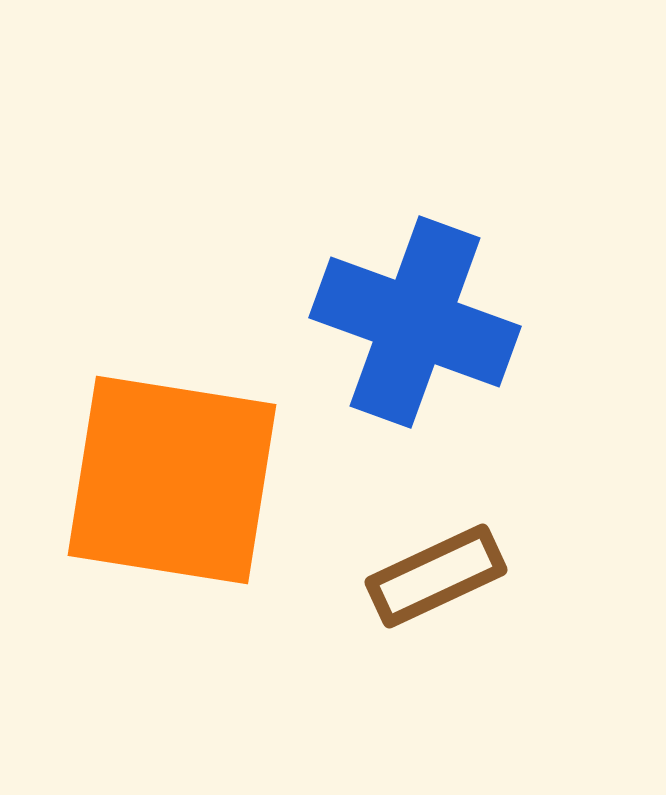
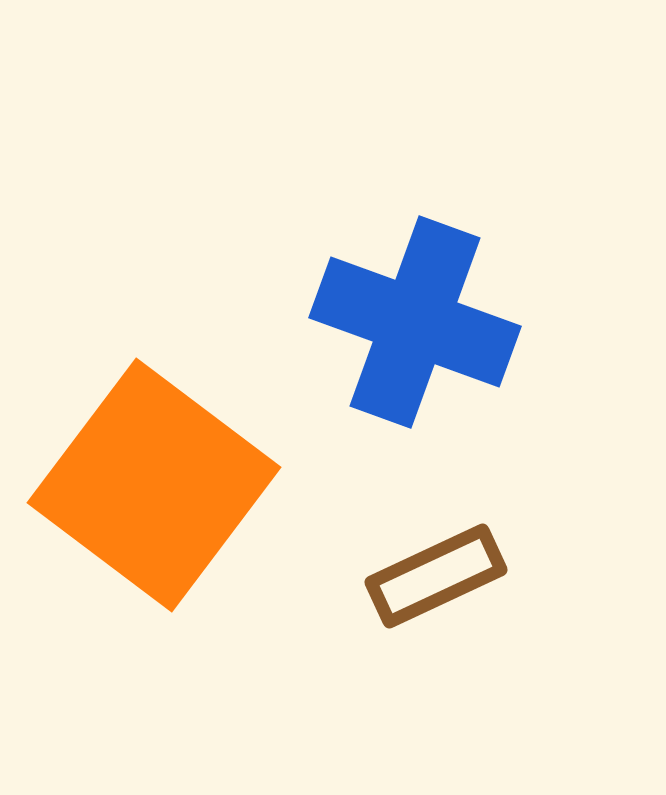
orange square: moved 18 px left, 5 px down; rotated 28 degrees clockwise
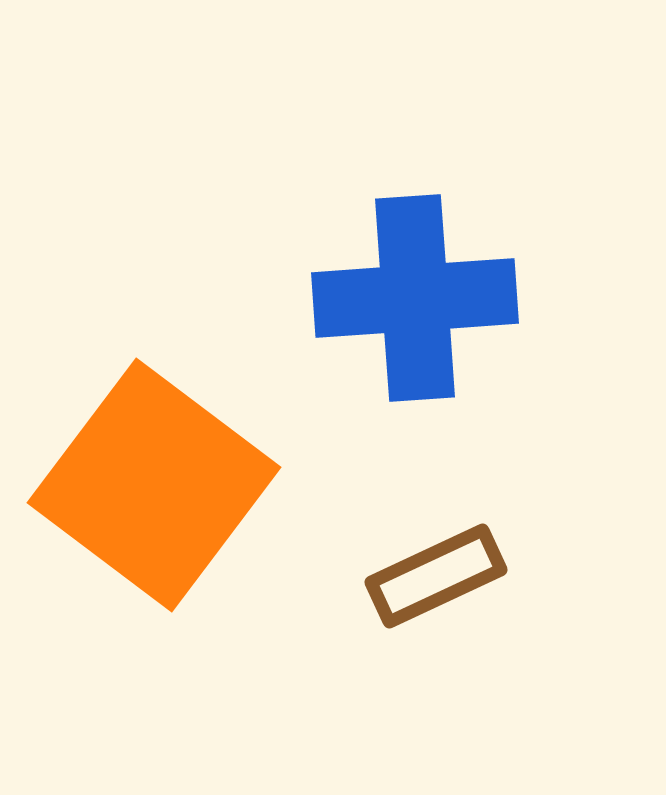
blue cross: moved 24 px up; rotated 24 degrees counterclockwise
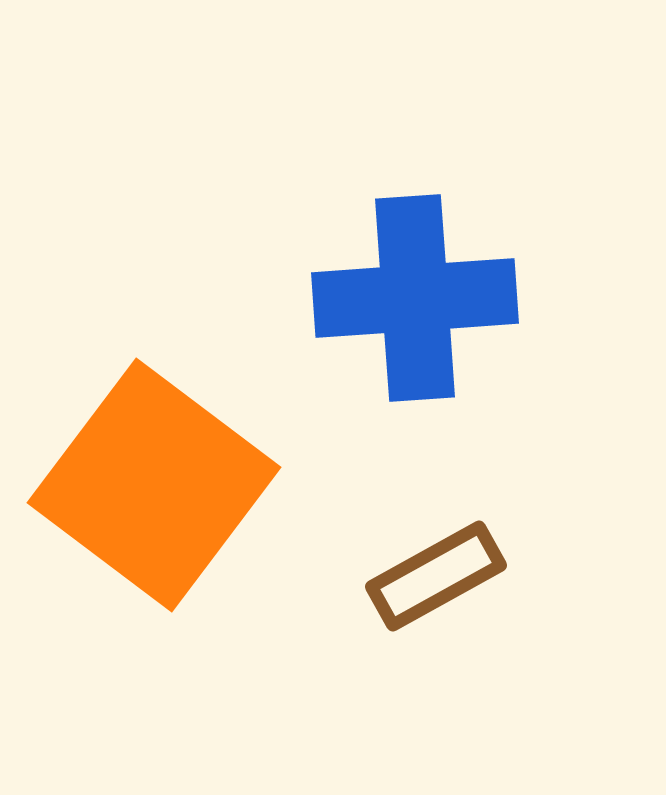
brown rectangle: rotated 4 degrees counterclockwise
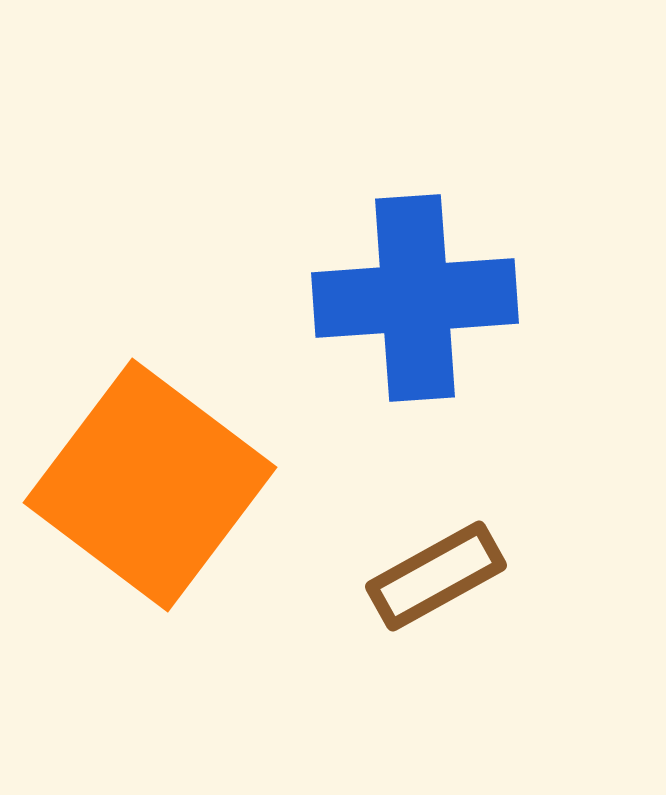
orange square: moved 4 px left
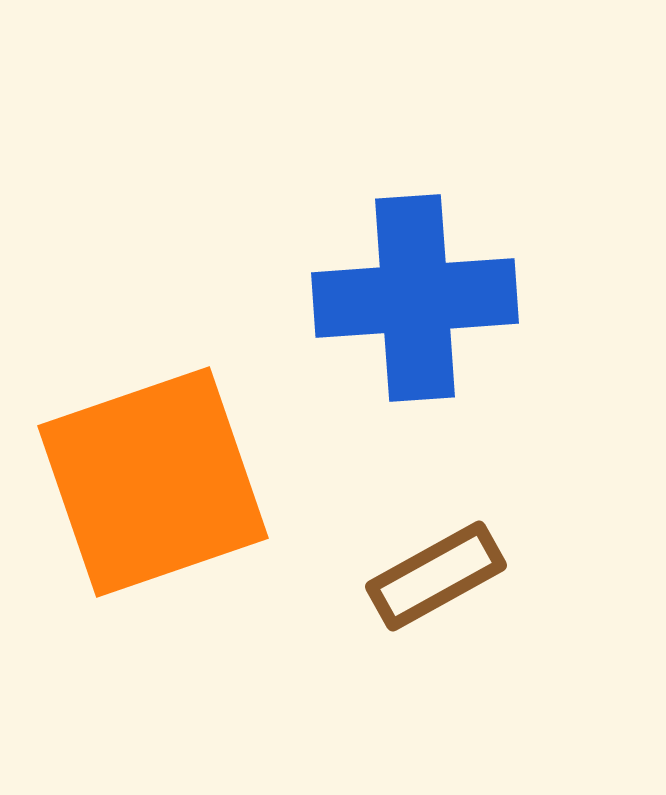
orange square: moved 3 px right, 3 px up; rotated 34 degrees clockwise
